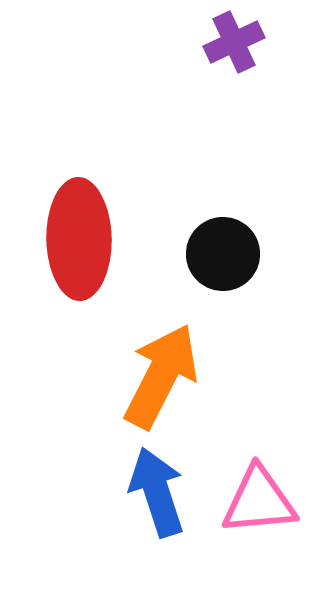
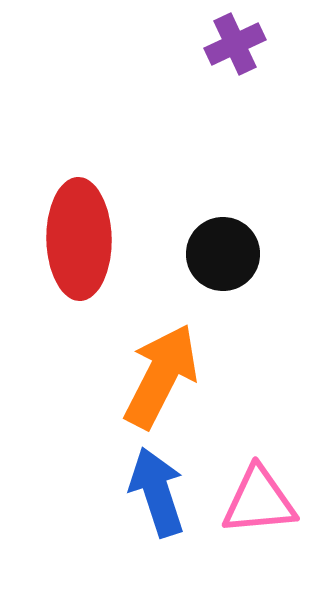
purple cross: moved 1 px right, 2 px down
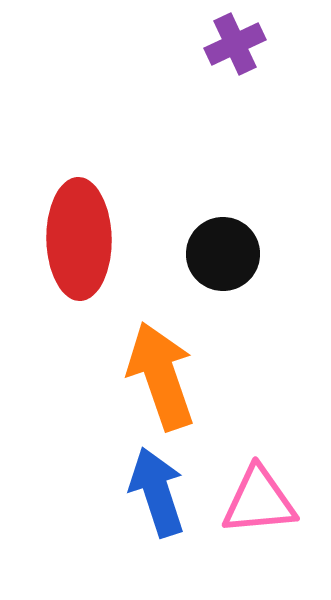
orange arrow: rotated 46 degrees counterclockwise
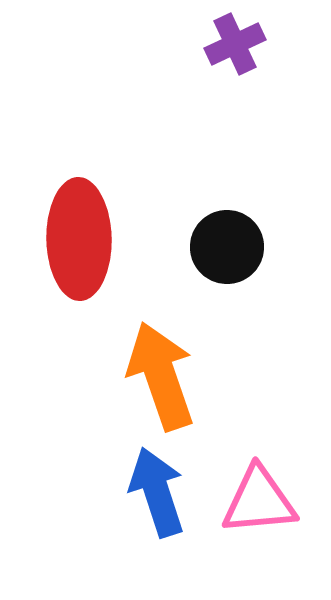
black circle: moved 4 px right, 7 px up
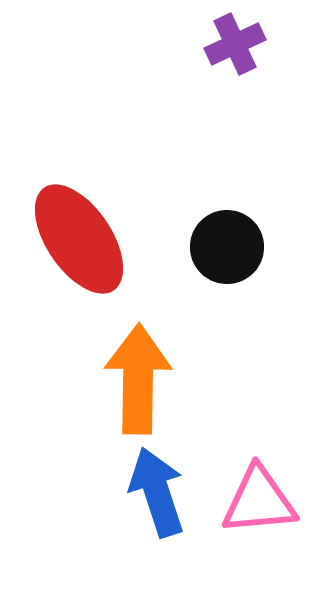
red ellipse: rotated 33 degrees counterclockwise
orange arrow: moved 23 px left, 3 px down; rotated 20 degrees clockwise
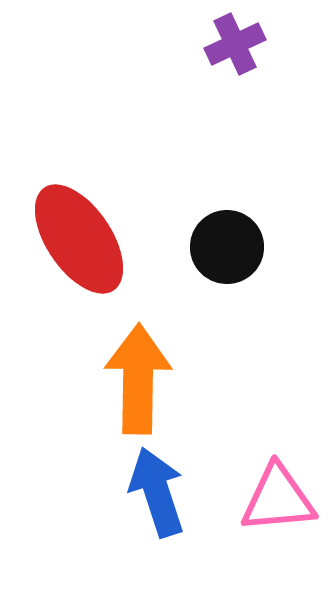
pink triangle: moved 19 px right, 2 px up
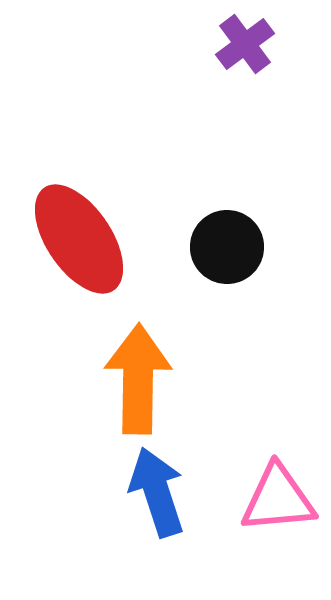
purple cross: moved 10 px right; rotated 12 degrees counterclockwise
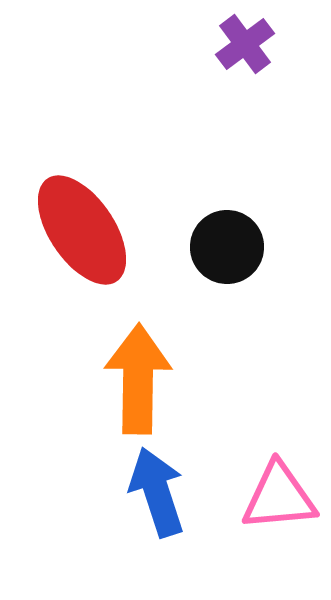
red ellipse: moved 3 px right, 9 px up
pink triangle: moved 1 px right, 2 px up
